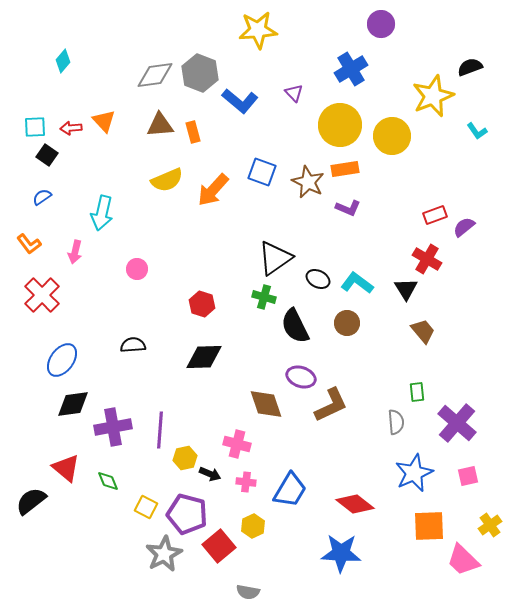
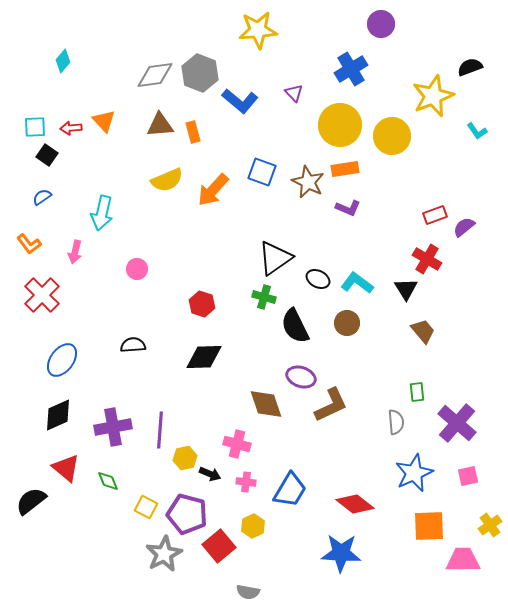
black diamond at (73, 404): moved 15 px left, 11 px down; rotated 16 degrees counterclockwise
pink trapezoid at (463, 560): rotated 135 degrees clockwise
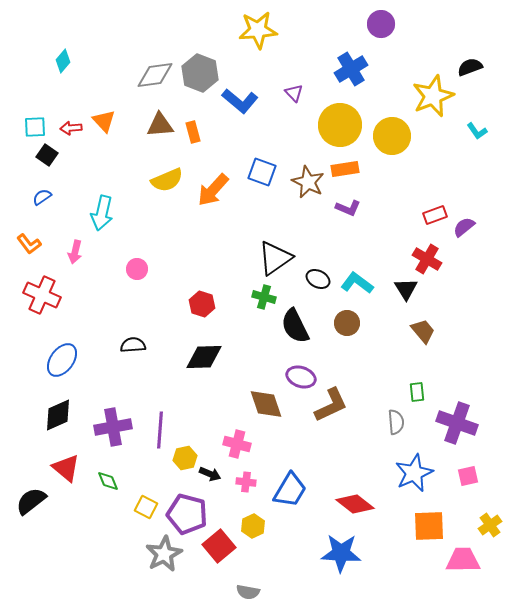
red cross at (42, 295): rotated 21 degrees counterclockwise
purple cross at (457, 423): rotated 21 degrees counterclockwise
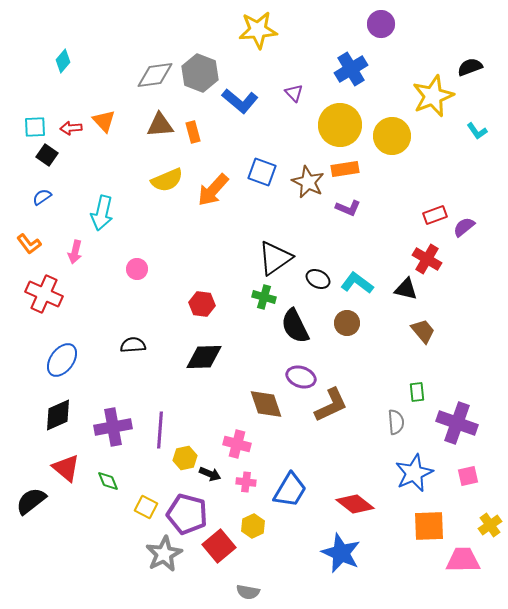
black triangle at (406, 289): rotated 45 degrees counterclockwise
red cross at (42, 295): moved 2 px right, 1 px up
red hexagon at (202, 304): rotated 10 degrees counterclockwise
blue star at (341, 553): rotated 21 degrees clockwise
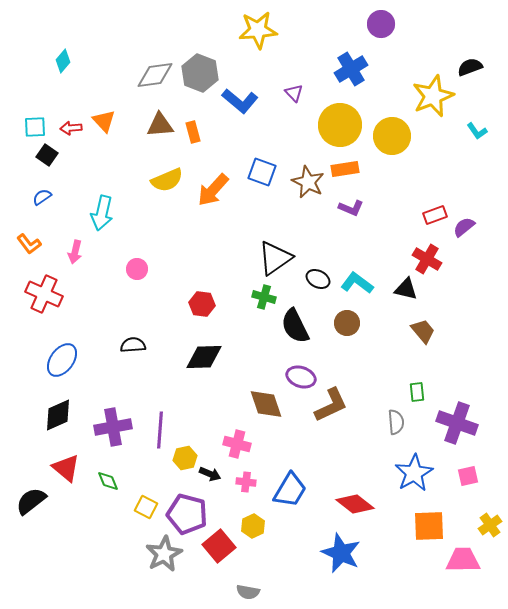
purple L-shape at (348, 208): moved 3 px right
blue star at (414, 473): rotated 6 degrees counterclockwise
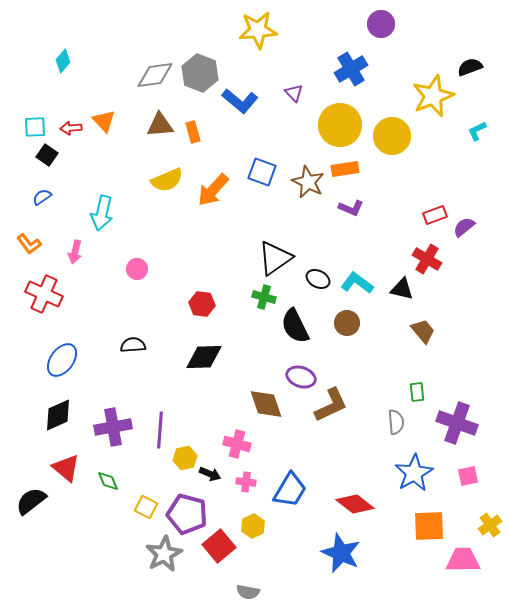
cyan L-shape at (477, 131): rotated 100 degrees clockwise
black triangle at (406, 289): moved 4 px left
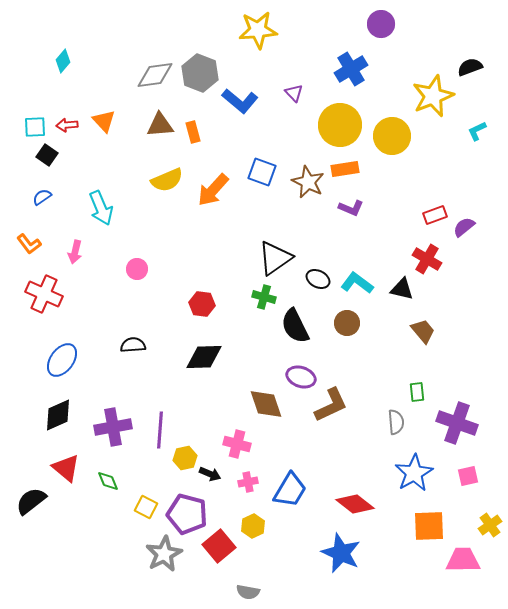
red arrow at (71, 128): moved 4 px left, 3 px up
cyan arrow at (102, 213): moved 1 px left, 5 px up; rotated 36 degrees counterclockwise
pink cross at (246, 482): moved 2 px right; rotated 18 degrees counterclockwise
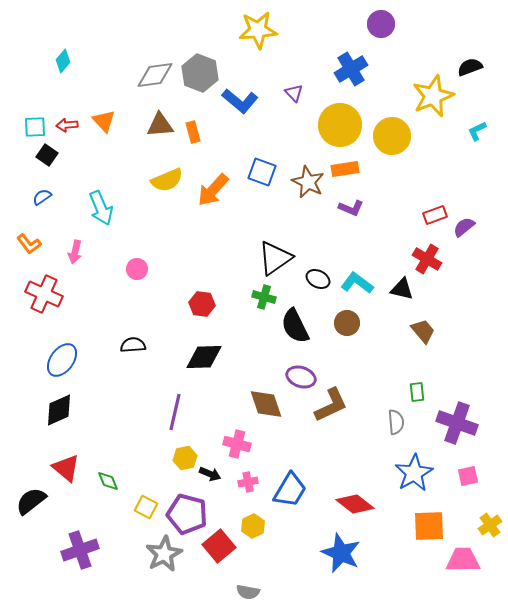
black diamond at (58, 415): moved 1 px right, 5 px up
purple cross at (113, 427): moved 33 px left, 123 px down; rotated 9 degrees counterclockwise
purple line at (160, 430): moved 15 px right, 18 px up; rotated 9 degrees clockwise
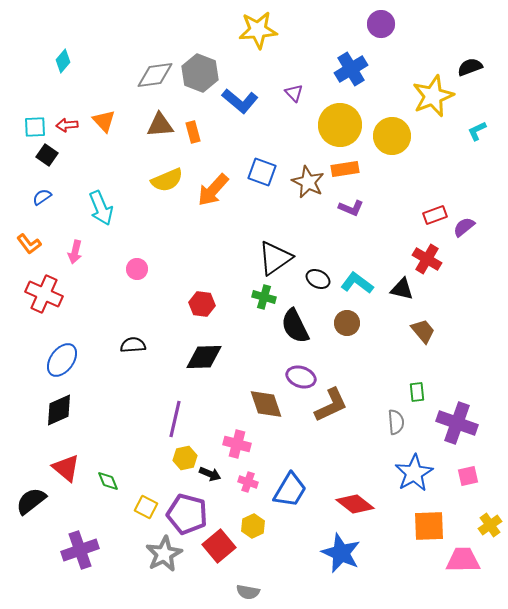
purple line at (175, 412): moved 7 px down
pink cross at (248, 482): rotated 30 degrees clockwise
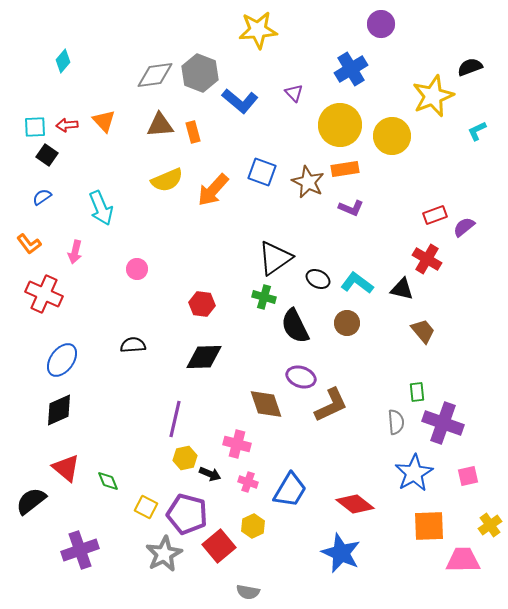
purple cross at (457, 423): moved 14 px left
